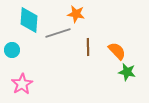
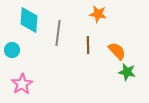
orange star: moved 22 px right
gray line: rotated 65 degrees counterclockwise
brown line: moved 2 px up
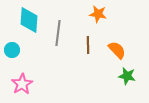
orange semicircle: moved 1 px up
green star: moved 4 px down
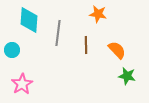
brown line: moved 2 px left
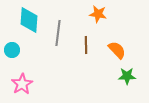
green star: rotated 12 degrees counterclockwise
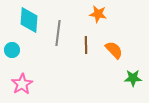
orange semicircle: moved 3 px left
green star: moved 6 px right, 2 px down
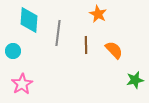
orange star: rotated 18 degrees clockwise
cyan circle: moved 1 px right, 1 px down
green star: moved 2 px right, 2 px down; rotated 12 degrees counterclockwise
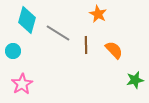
cyan diamond: moved 2 px left; rotated 12 degrees clockwise
gray line: rotated 65 degrees counterclockwise
